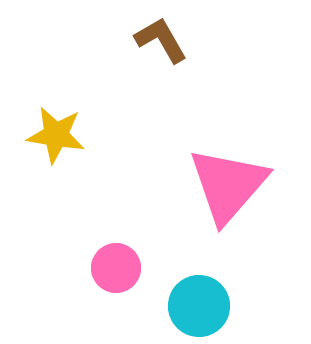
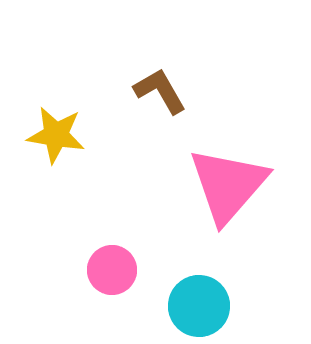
brown L-shape: moved 1 px left, 51 px down
pink circle: moved 4 px left, 2 px down
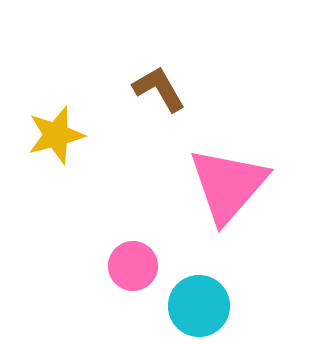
brown L-shape: moved 1 px left, 2 px up
yellow star: rotated 24 degrees counterclockwise
pink circle: moved 21 px right, 4 px up
